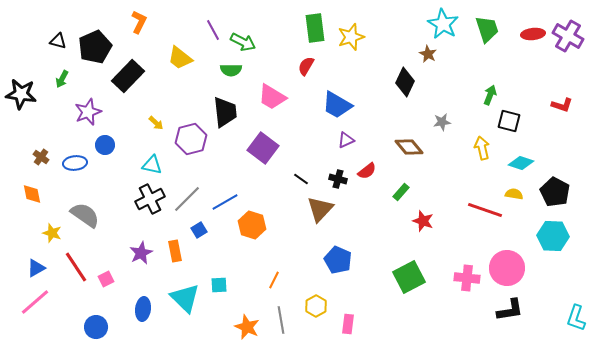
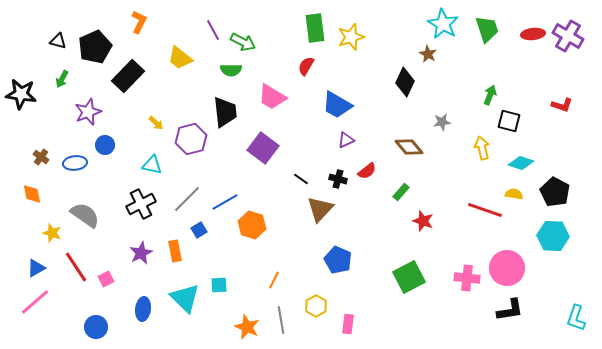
black cross at (150, 199): moved 9 px left, 5 px down
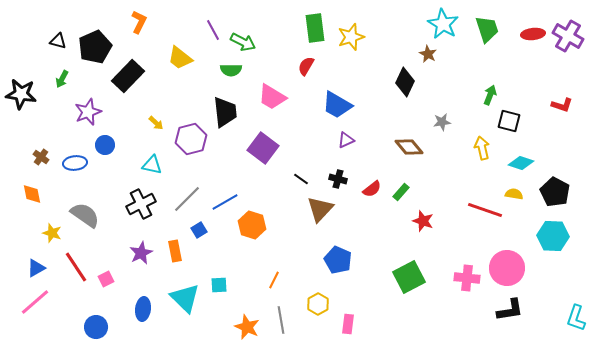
red semicircle at (367, 171): moved 5 px right, 18 px down
yellow hexagon at (316, 306): moved 2 px right, 2 px up
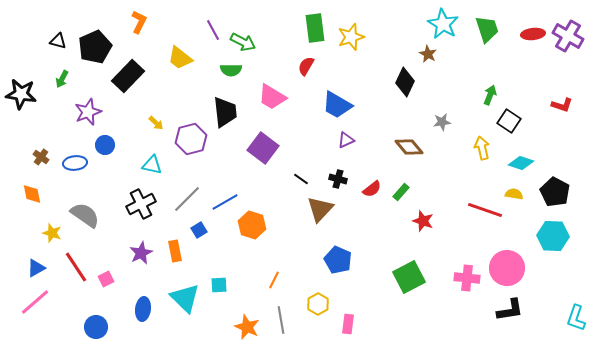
black square at (509, 121): rotated 20 degrees clockwise
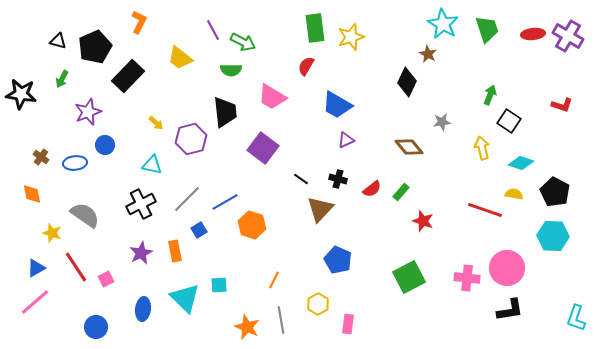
black diamond at (405, 82): moved 2 px right
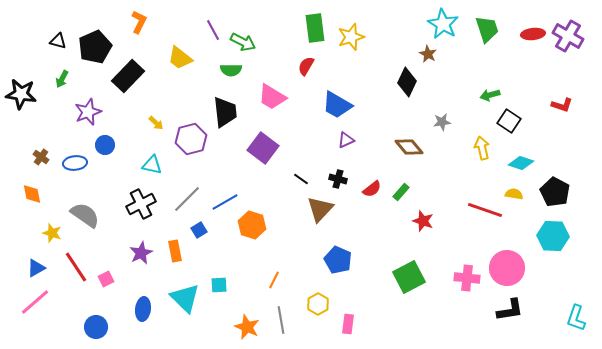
green arrow at (490, 95): rotated 126 degrees counterclockwise
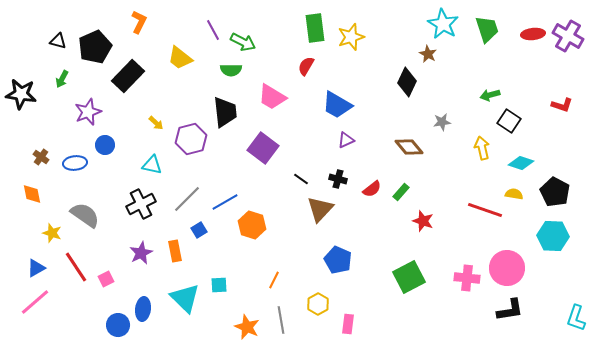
blue circle at (96, 327): moved 22 px right, 2 px up
